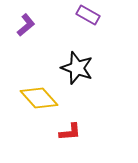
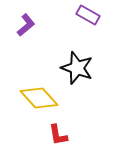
red L-shape: moved 12 px left, 3 px down; rotated 85 degrees clockwise
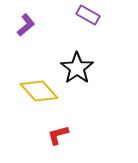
black star: rotated 16 degrees clockwise
yellow diamond: moved 7 px up
red L-shape: rotated 85 degrees clockwise
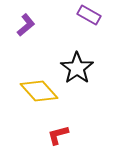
purple rectangle: moved 1 px right
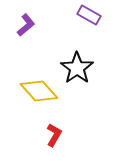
red L-shape: moved 4 px left; rotated 135 degrees clockwise
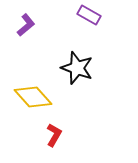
black star: rotated 16 degrees counterclockwise
yellow diamond: moved 6 px left, 6 px down
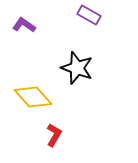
purple L-shape: moved 2 px left; rotated 105 degrees counterclockwise
